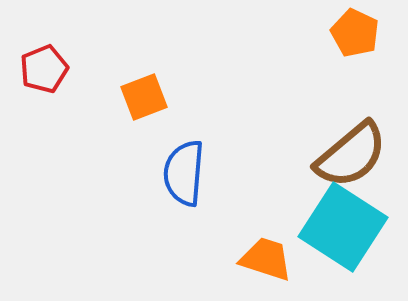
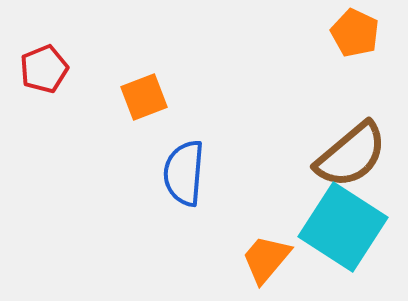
orange trapezoid: rotated 68 degrees counterclockwise
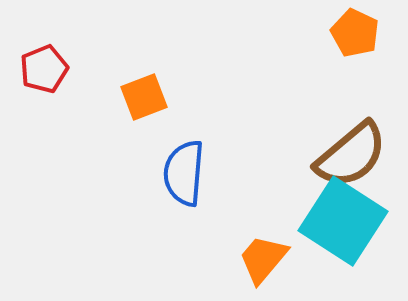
cyan square: moved 6 px up
orange trapezoid: moved 3 px left
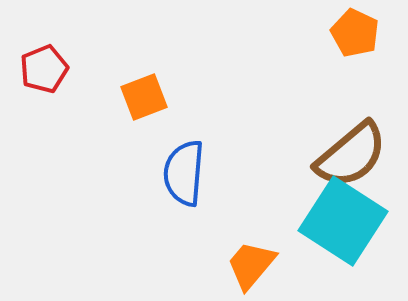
orange trapezoid: moved 12 px left, 6 px down
